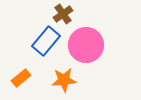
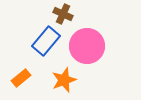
brown cross: rotated 30 degrees counterclockwise
pink circle: moved 1 px right, 1 px down
orange star: rotated 15 degrees counterclockwise
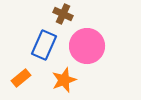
blue rectangle: moved 2 px left, 4 px down; rotated 16 degrees counterclockwise
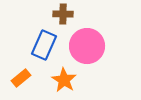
brown cross: rotated 24 degrees counterclockwise
orange star: rotated 20 degrees counterclockwise
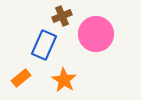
brown cross: moved 1 px left, 2 px down; rotated 24 degrees counterclockwise
pink circle: moved 9 px right, 12 px up
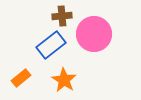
brown cross: rotated 18 degrees clockwise
pink circle: moved 2 px left
blue rectangle: moved 7 px right; rotated 28 degrees clockwise
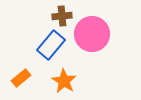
pink circle: moved 2 px left
blue rectangle: rotated 12 degrees counterclockwise
orange star: moved 1 px down
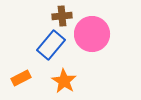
orange rectangle: rotated 12 degrees clockwise
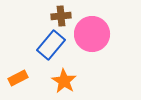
brown cross: moved 1 px left
orange rectangle: moved 3 px left
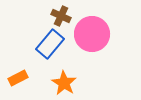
brown cross: rotated 30 degrees clockwise
blue rectangle: moved 1 px left, 1 px up
orange star: moved 2 px down
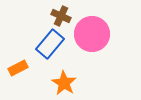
orange rectangle: moved 10 px up
